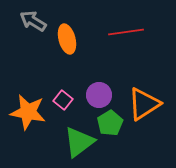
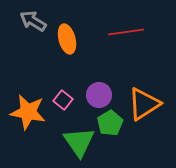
green triangle: rotated 28 degrees counterclockwise
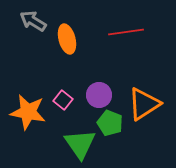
green pentagon: rotated 20 degrees counterclockwise
green triangle: moved 1 px right, 2 px down
